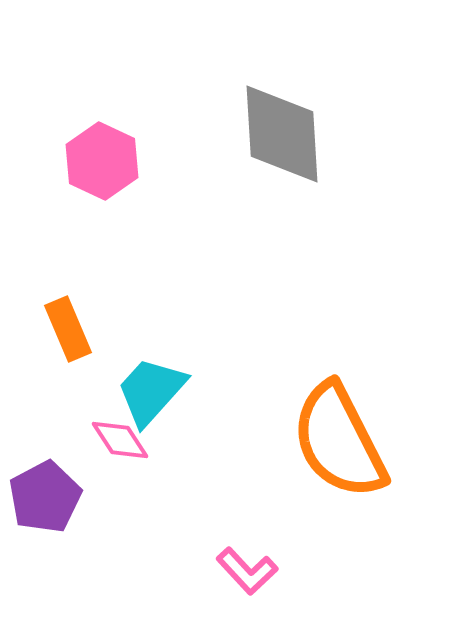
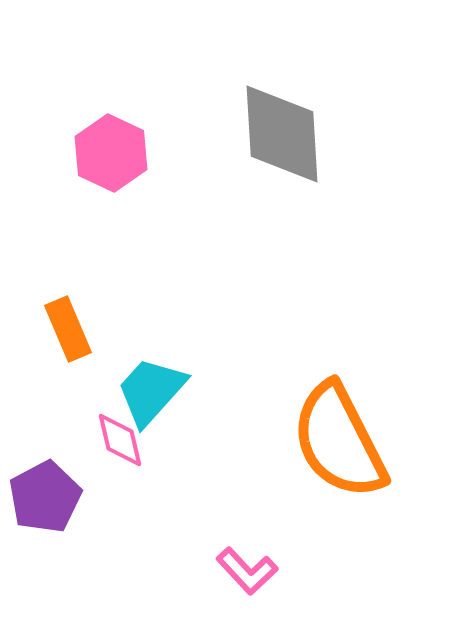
pink hexagon: moved 9 px right, 8 px up
pink diamond: rotated 20 degrees clockwise
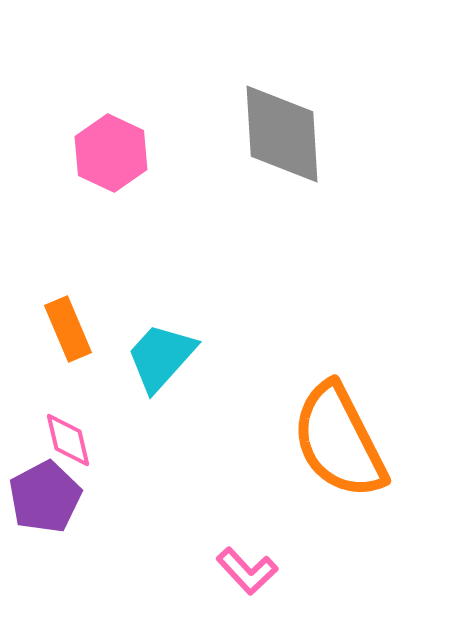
cyan trapezoid: moved 10 px right, 34 px up
pink diamond: moved 52 px left
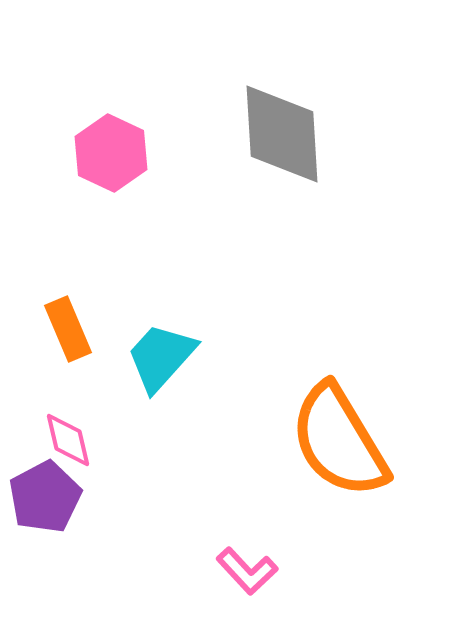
orange semicircle: rotated 4 degrees counterclockwise
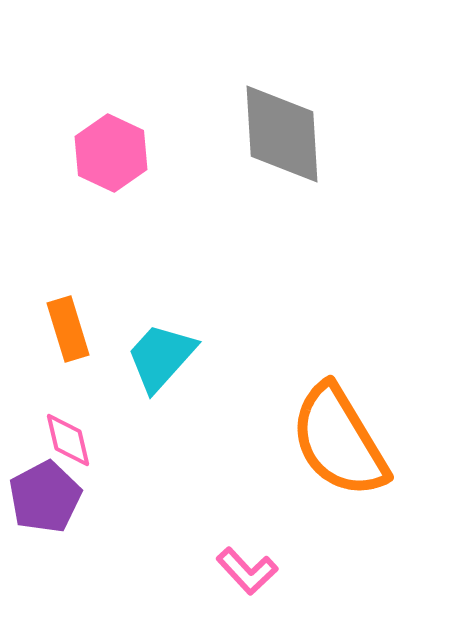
orange rectangle: rotated 6 degrees clockwise
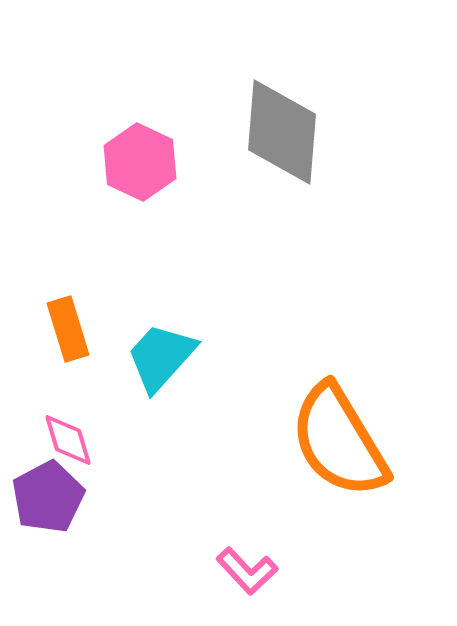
gray diamond: moved 2 px up; rotated 8 degrees clockwise
pink hexagon: moved 29 px right, 9 px down
pink diamond: rotated 4 degrees counterclockwise
purple pentagon: moved 3 px right
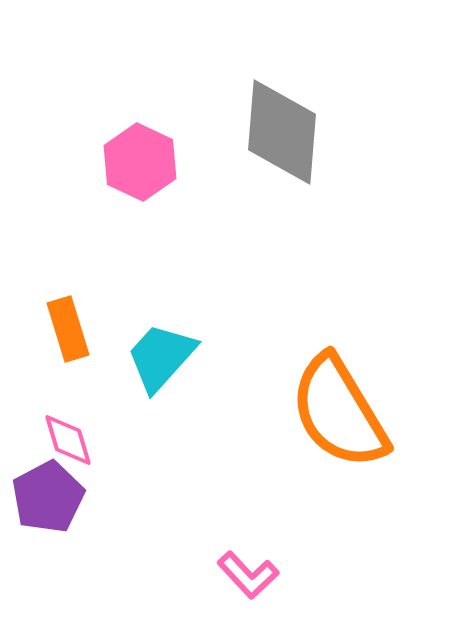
orange semicircle: moved 29 px up
pink L-shape: moved 1 px right, 4 px down
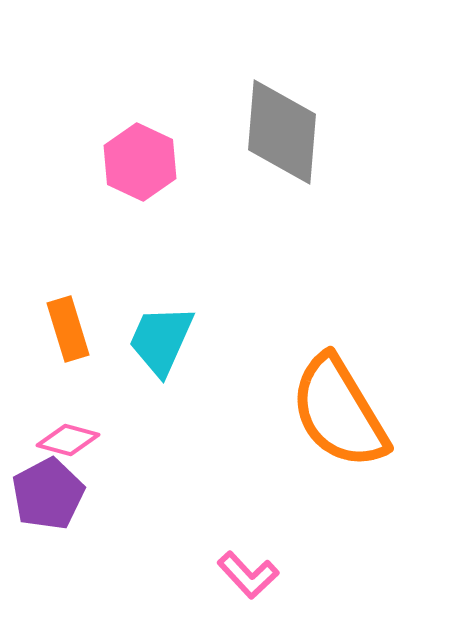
cyan trapezoid: moved 17 px up; rotated 18 degrees counterclockwise
pink diamond: rotated 58 degrees counterclockwise
purple pentagon: moved 3 px up
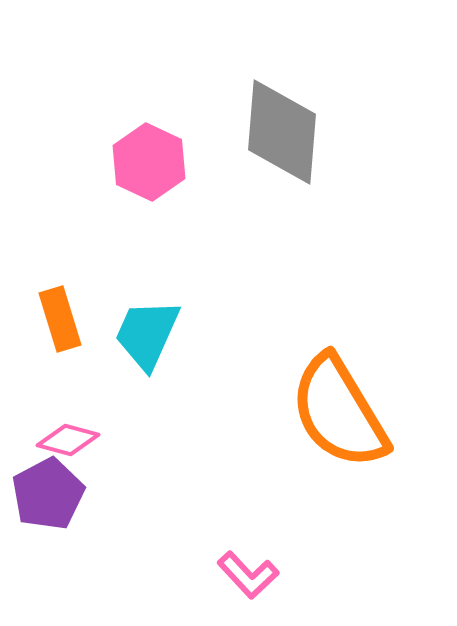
pink hexagon: moved 9 px right
orange rectangle: moved 8 px left, 10 px up
cyan trapezoid: moved 14 px left, 6 px up
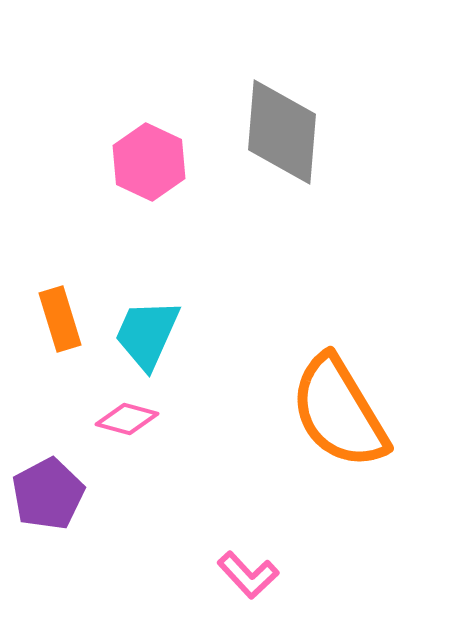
pink diamond: moved 59 px right, 21 px up
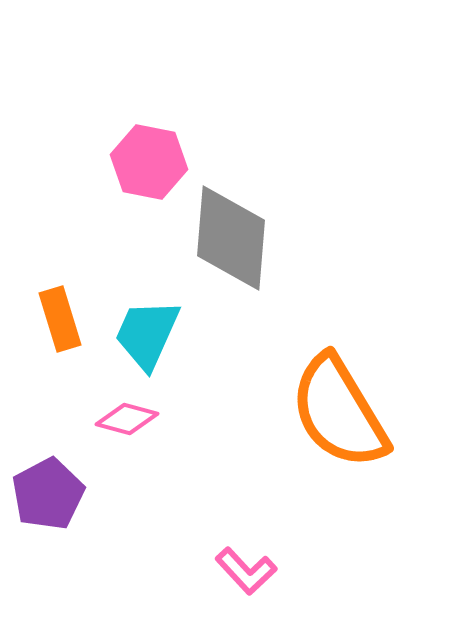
gray diamond: moved 51 px left, 106 px down
pink hexagon: rotated 14 degrees counterclockwise
pink L-shape: moved 2 px left, 4 px up
